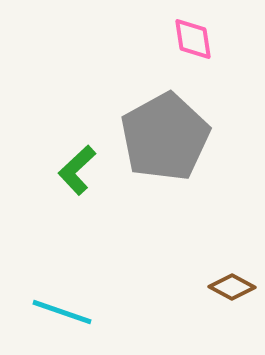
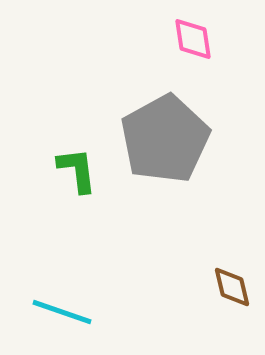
gray pentagon: moved 2 px down
green L-shape: rotated 126 degrees clockwise
brown diamond: rotated 48 degrees clockwise
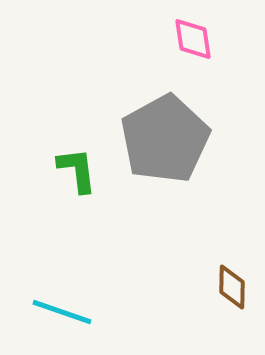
brown diamond: rotated 15 degrees clockwise
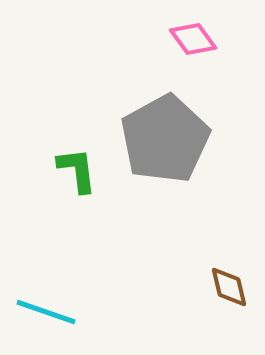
pink diamond: rotated 27 degrees counterclockwise
brown diamond: moved 3 px left; rotated 15 degrees counterclockwise
cyan line: moved 16 px left
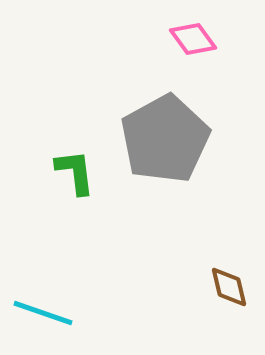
green L-shape: moved 2 px left, 2 px down
cyan line: moved 3 px left, 1 px down
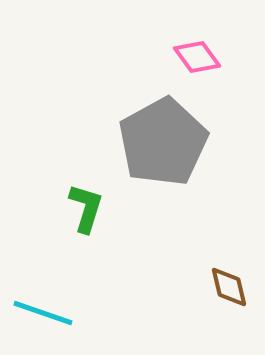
pink diamond: moved 4 px right, 18 px down
gray pentagon: moved 2 px left, 3 px down
green L-shape: moved 11 px right, 36 px down; rotated 24 degrees clockwise
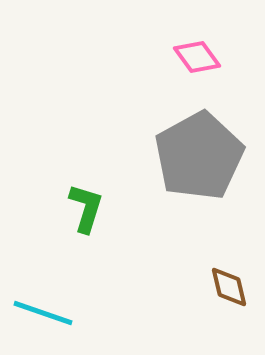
gray pentagon: moved 36 px right, 14 px down
